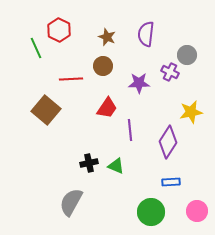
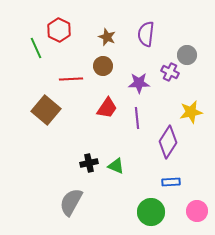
purple line: moved 7 px right, 12 px up
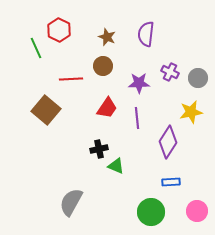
gray circle: moved 11 px right, 23 px down
black cross: moved 10 px right, 14 px up
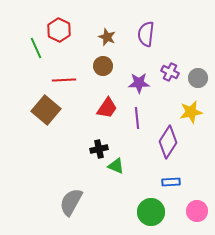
red line: moved 7 px left, 1 px down
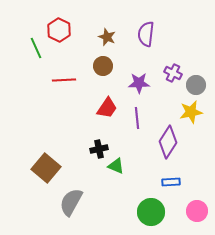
purple cross: moved 3 px right, 1 px down
gray circle: moved 2 px left, 7 px down
brown square: moved 58 px down
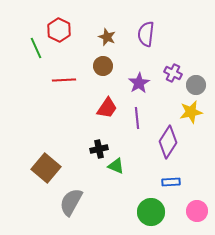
purple star: rotated 30 degrees counterclockwise
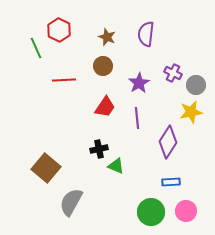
red trapezoid: moved 2 px left, 1 px up
pink circle: moved 11 px left
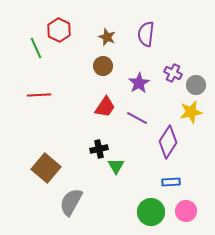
red line: moved 25 px left, 15 px down
purple line: rotated 55 degrees counterclockwise
green triangle: rotated 36 degrees clockwise
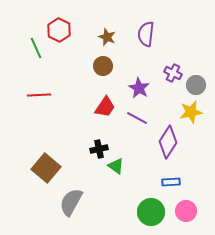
purple star: moved 5 px down; rotated 10 degrees counterclockwise
green triangle: rotated 24 degrees counterclockwise
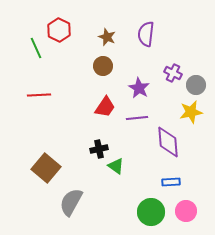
purple line: rotated 35 degrees counterclockwise
purple diamond: rotated 36 degrees counterclockwise
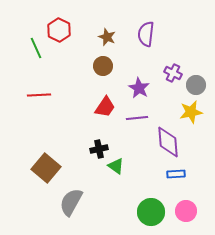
blue rectangle: moved 5 px right, 8 px up
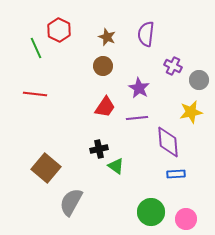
purple cross: moved 7 px up
gray circle: moved 3 px right, 5 px up
red line: moved 4 px left, 1 px up; rotated 10 degrees clockwise
pink circle: moved 8 px down
